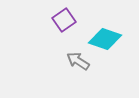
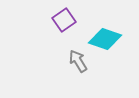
gray arrow: rotated 25 degrees clockwise
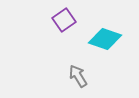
gray arrow: moved 15 px down
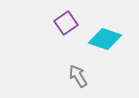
purple square: moved 2 px right, 3 px down
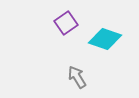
gray arrow: moved 1 px left, 1 px down
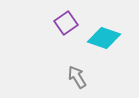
cyan diamond: moved 1 px left, 1 px up
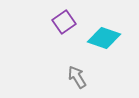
purple square: moved 2 px left, 1 px up
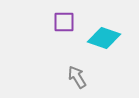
purple square: rotated 35 degrees clockwise
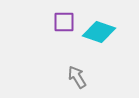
cyan diamond: moved 5 px left, 6 px up
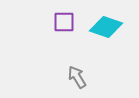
cyan diamond: moved 7 px right, 5 px up
